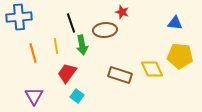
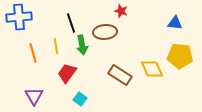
red star: moved 1 px left, 1 px up
brown ellipse: moved 2 px down
brown rectangle: rotated 15 degrees clockwise
cyan square: moved 3 px right, 3 px down
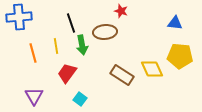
brown rectangle: moved 2 px right
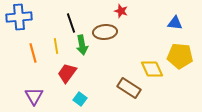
brown rectangle: moved 7 px right, 13 px down
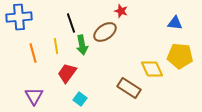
brown ellipse: rotated 30 degrees counterclockwise
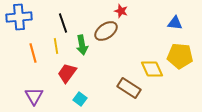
black line: moved 8 px left
brown ellipse: moved 1 px right, 1 px up
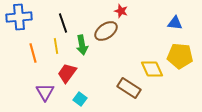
purple triangle: moved 11 px right, 4 px up
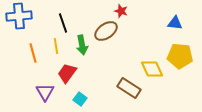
blue cross: moved 1 px up
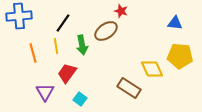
black line: rotated 54 degrees clockwise
